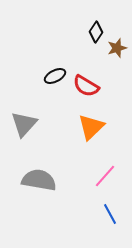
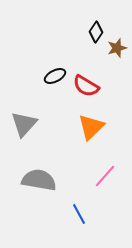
blue line: moved 31 px left
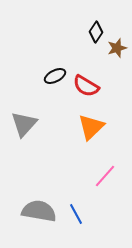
gray semicircle: moved 31 px down
blue line: moved 3 px left
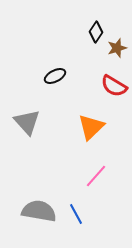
red semicircle: moved 28 px right
gray triangle: moved 3 px right, 2 px up; rotated 24 degrees counterclockwise
pink line: moved 9 px left
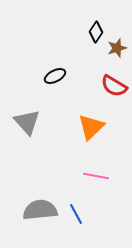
pink line: rotated 60 degrees clockwise
gray semicircle: moved 1 px right, 1 px up; rotated 16 degrees counterclockwise
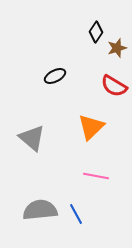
gray triangle: moved 5 px right, 16 px down; rotated 8 degrees counterclockwise
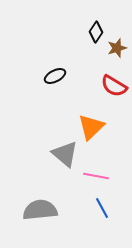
gray triangle: moved 33 px right, 16 px down
blue line: moved 26 px right, 6 px up
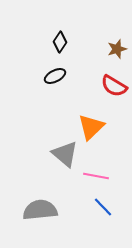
black diamond: moved 36 px left, 10 px down
brown star: moved 1 px down
blue line: moved 1 px right, 1 px up; rotated 15 degrees counterclockwise
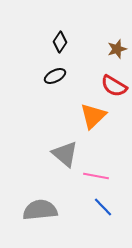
orange triangle: moved 2 px right, 11 px up
